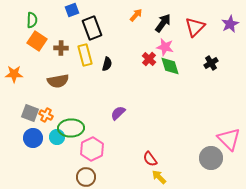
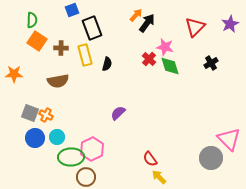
black arrow: moved 16 px left
green ellipse: moved 29 px down
blue circle: moved 2 px right
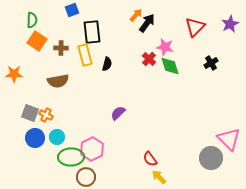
black rectangle: moved 4 px down; rotated 15 degrees clockwise
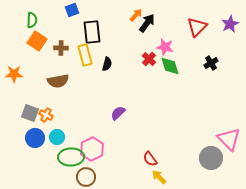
red triangle: moved 2 px right
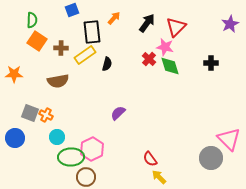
orange arrow: moved 22 px left, 3 px down
red triangle: moved 21 px left
yellow rectangle: rotated 70 degrees clockwise
black cross: rotated 32 degrees clockwise
blue circle: moved 20 px left
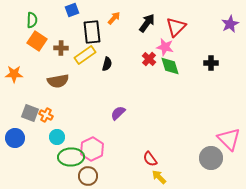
brown circle: moved 2 px right, 1 px up
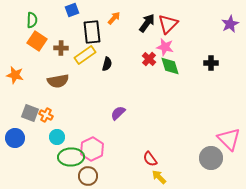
red triangle: moved 8 px left, 3 px up
orange star: moved 1 px right, 1 px down; rotated 12 degrees clockwise
